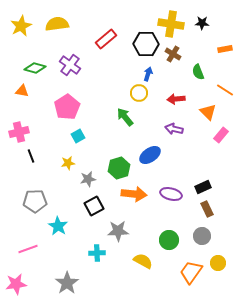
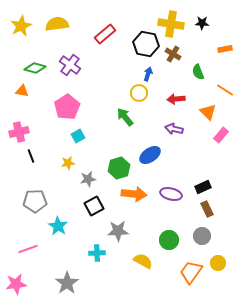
red rectangle at (106, 39): moved 1 px left, 5 px up
black hexagon at (146, 44): rotated 10 degrees clockwise
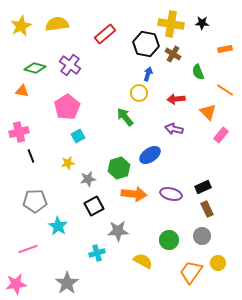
cyan cross at (97, 253): rotated 14 degrees counterclockwise
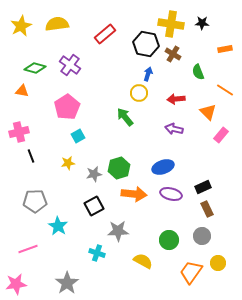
blue ellipse at (150, 155): moved 13 px right, 12 px down; rotated 15 degrees clockwise
gray star at (88, 179): moved 6 px right, 5 px up
cyan cross at (97, 253): rotated 35 degrees clockwise
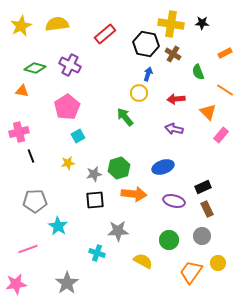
orange rectangle at (225, 49): moved 4 px down; rotated 16 degrees counterclockwise
purple cross at (70, 65): rotated 10 degrees counterclockwise
purple ellipse at (171, 194): moved 3 px right, 7 px down
black square at (94, 206): moved 1 px right, 6 px up; rotated 24 degrees clockwise
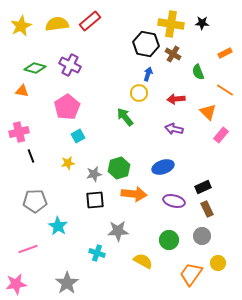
red rectangle at (105, 34): moved 15 px left, 13 px up
orange trapezoid at (191, 272): moved 2 px down
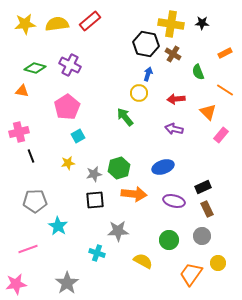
yellow star at (21, 26): moved 4 px right, 2 px up; rotated 20 degrees clockwise
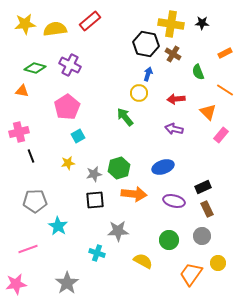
yellow semicircle at (57, 24): moved 2 px left, 5 px down
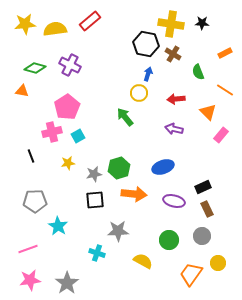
pink cross at (19, 132): moved 33 px right
pink star at (16, 284): moved 14 px right, 4 px up
